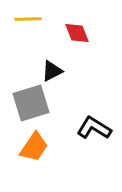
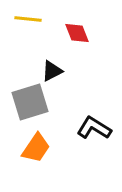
yellow line: rotated 8 degrees clockwise
gray square: moved 1 px left, 1 px up
orange trapezoid: moved 2 px right, 1 px down
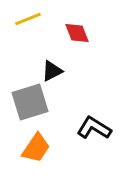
yellow line: rotated 28 degrees counterclockwise
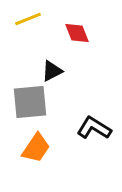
gray square: rotated 12 degrees clockwise
